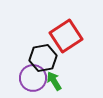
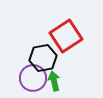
green arrow: rotated 18 degrees clockwise
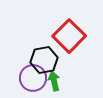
red square: moved 3 px right; rotated 12 degrees counterclockwise
black hexagon: moved 1 px right, 2 px down
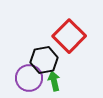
purple circle: moved 4 px left
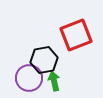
red square: moved 7 px right, 1 px up; rotated 24 degrees clockwise
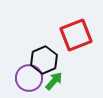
black hexagon: rotated 12 degrees counterclockwise
green arrow: rotated 54 degrees clockwise
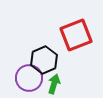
green arrow: moved 3 px down; rotated 24 degrees counterclockwise
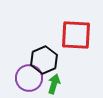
red square: rotated 24 degrees clockwise
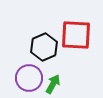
black hexagon: moved 13 px up
green arrow: moved 1 px left; rotated 12 degrees clockwise
